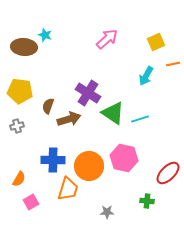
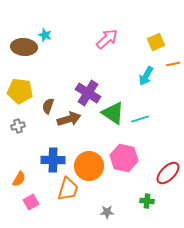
gray cross: moved 1 px right
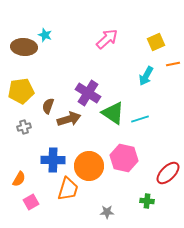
yellow pentagon: moved 1 px right; rotated 15 degrees counterclockwise
gray cross: moved 6 px right, 1 px down
